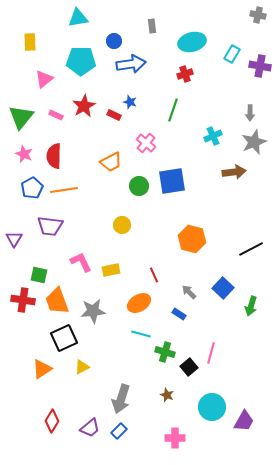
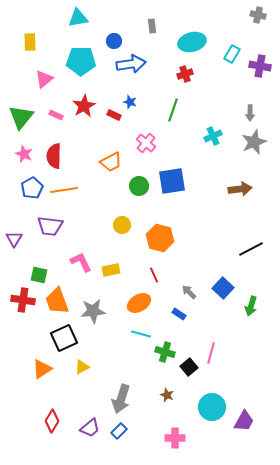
brown arrow at (234, 172): moved 6 px right, 17 px down
orange hexagon at (192, 239): moved 32 px left, 1 px up
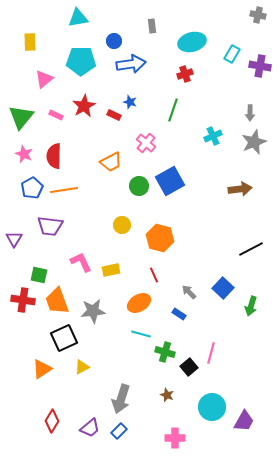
blue square at (172, 181): moved 2 px left; rotated 20 degrees counterclockwise
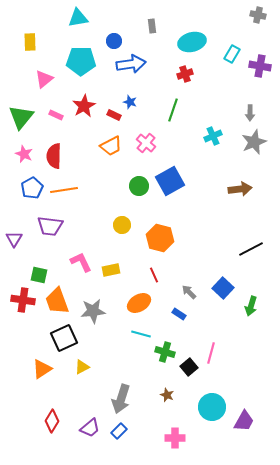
orange trapezoid at (111, 162): moved 16 px up
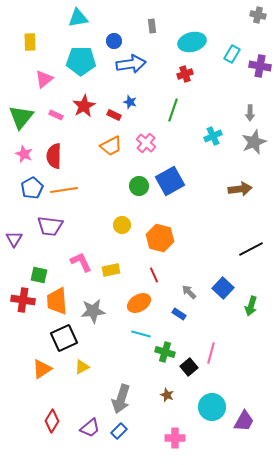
orange trapezoid at (57, 301): rotated 16 degrees clockwise
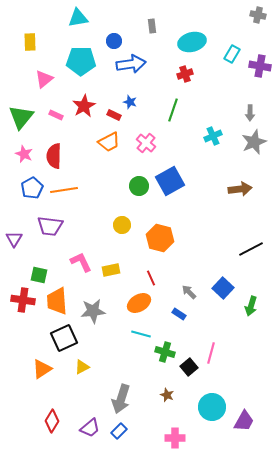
orange trapezoid at (111, 146): moved 2 px left, 4 px up
red line at (154, 275): moved 3 px left, 3 px down
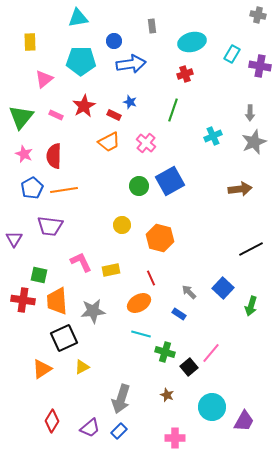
pink line at (211, 353): rotated 25 degrees clockwise
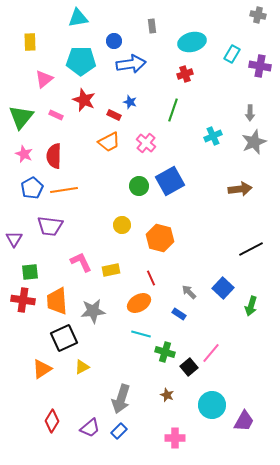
red star at (84, 106): moved 6 px up; rotated 20 degrees counterclockwise
green square at (39, 275): moved 9 px left, 3 px up; rotated 18 degrees counterclockwise
cyan circle at (212, 407): moved 2 px up
